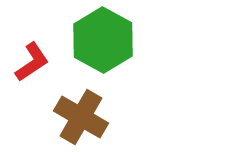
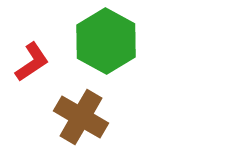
green hexagon: moved 3 px right, 1 px down
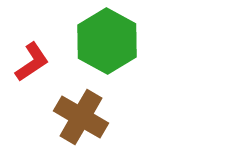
green hexagon: moved 1 px right
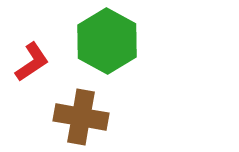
brown cross: rotated 20 degrees counterclockwise
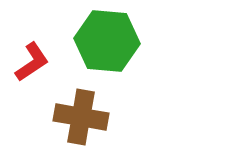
green hexagon: rotated 24 degrees counterclockwise
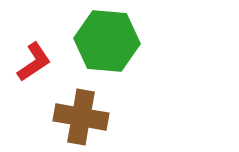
red L-shape: moved 2 px right
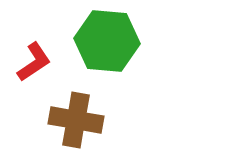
brown cross: moved 5 px left, 3 px down
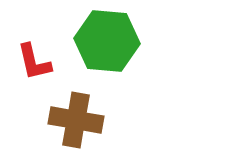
red L-shape: rotated 111 degrees clockwise
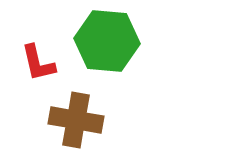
red L-shape: moved 4 px right, 1 px down
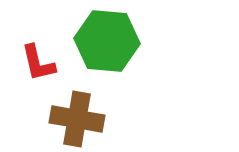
brown cross: moved 1 px right, 1 px up
